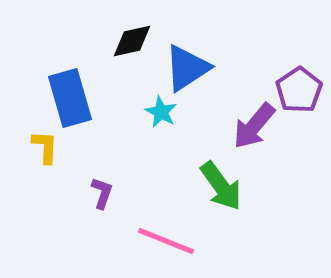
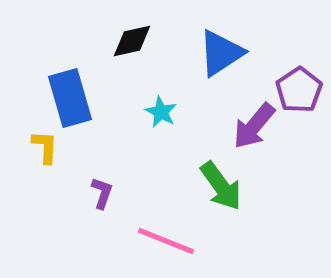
blue triangle: moved 34 px right, 15 px up
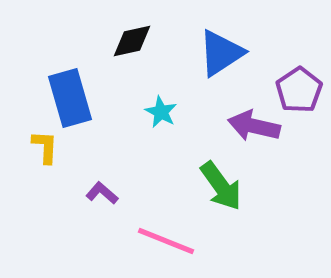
purple arrow: rotated 63 degrees clockwise
purple L-shape: rotated 68 degrees counterclockwise
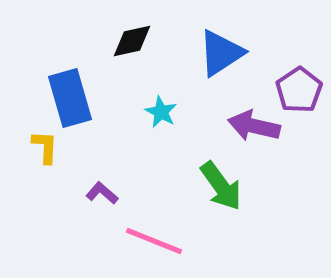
pink line: moved 12 px left
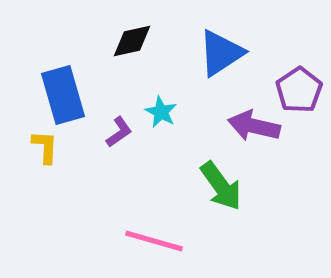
blue rectangle: moved 7 px left, 3 px up
purple L-shape: moved 17 px right, 61 px up; rotated 104 degrees clockwise
pink line: rotated 6 degrees counterclockwise
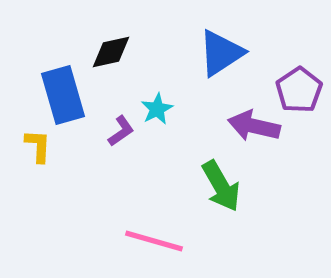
black diamond: moved 21 px left, 11 px down
cyan star: moved 4 px left, 3 px up; rotated 16 degrees clockwise
purple L-shape: moved 2 px right, 1 px up
yellow L-shape: moved 7 px left, 1 px up
green arrow: rotated 6 degrees clockwise
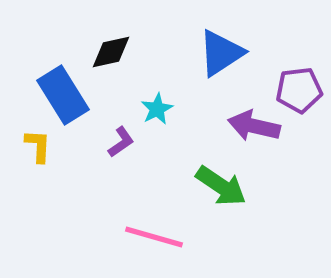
purple pentagon: rotated 27 degrees clockwise
blue rectangle: rotated 16 degrees counterclockwise
purple L-shape: moved 11 px down
green arrow: rotated 26 degrees counterclockwise
pink line: moved 4 px up
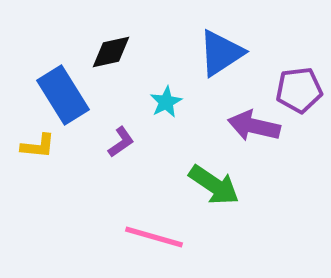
cyan star: moved 9 px right, 7 px up
yellow L-shape: rotated 93 degrees clockwise
green arrow: moved 7 px left, 1 px up
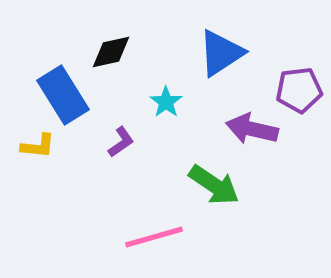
cyan star: rotated 8 degrees counterclockwise
purple arrow: moved 2 px left, 3 px down
pink line: rotated 32 degrees counterclockwise
